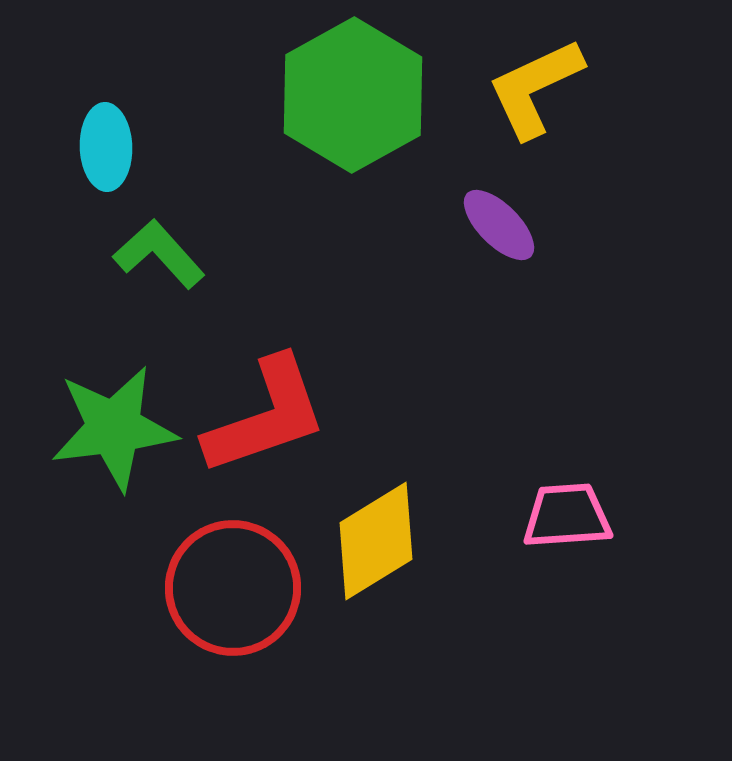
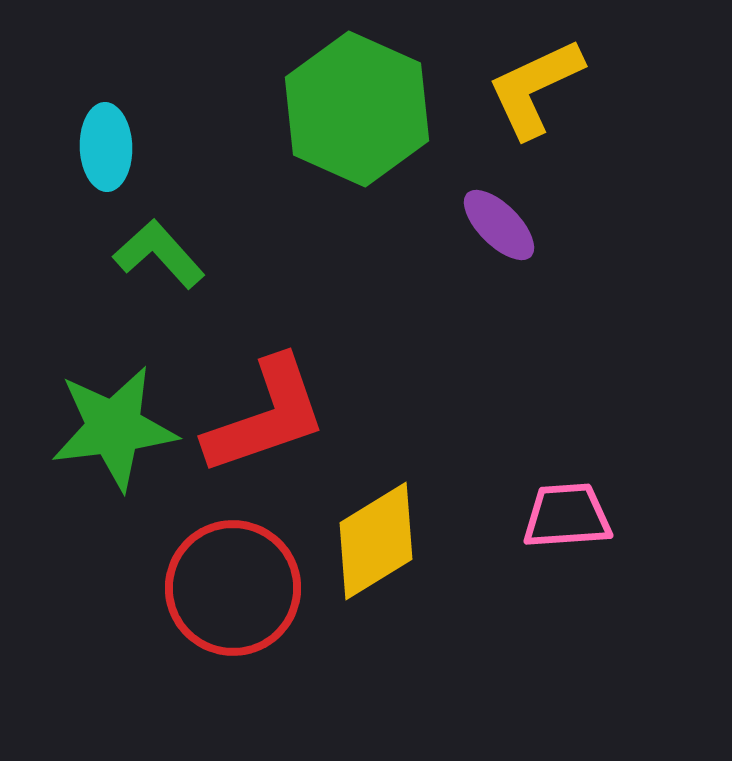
green hexagon: moved 4 px right, 14 px down; rotated 7 degrees counterclockwise
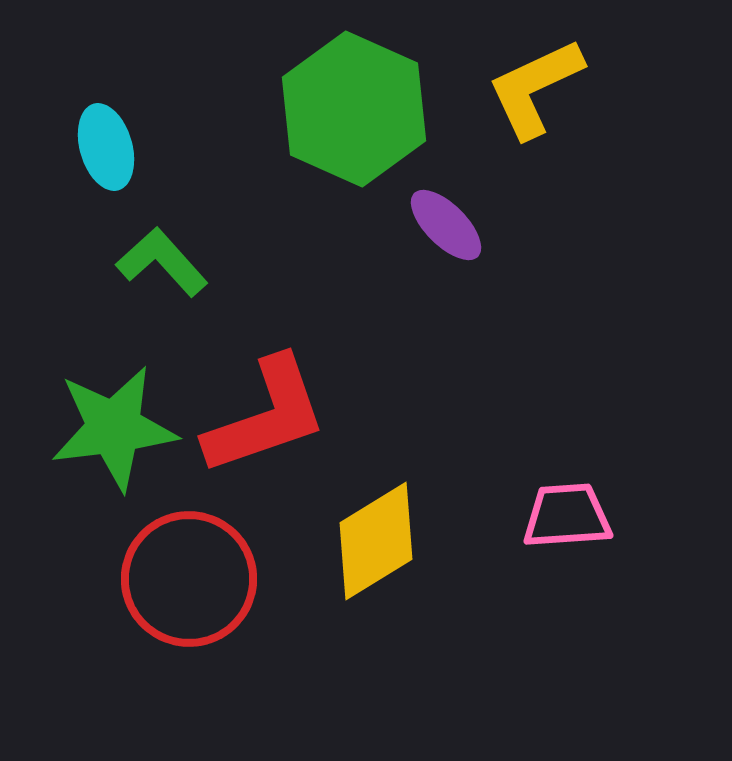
green hexagon: moved 3 px left
cyan ellipse: rotated 14 degrees counterclockwise
purple ellipse: moved 53 px left
green L-shape: moved 3 px right, 8 px down
red circle: moved 44 px left, 9 px up
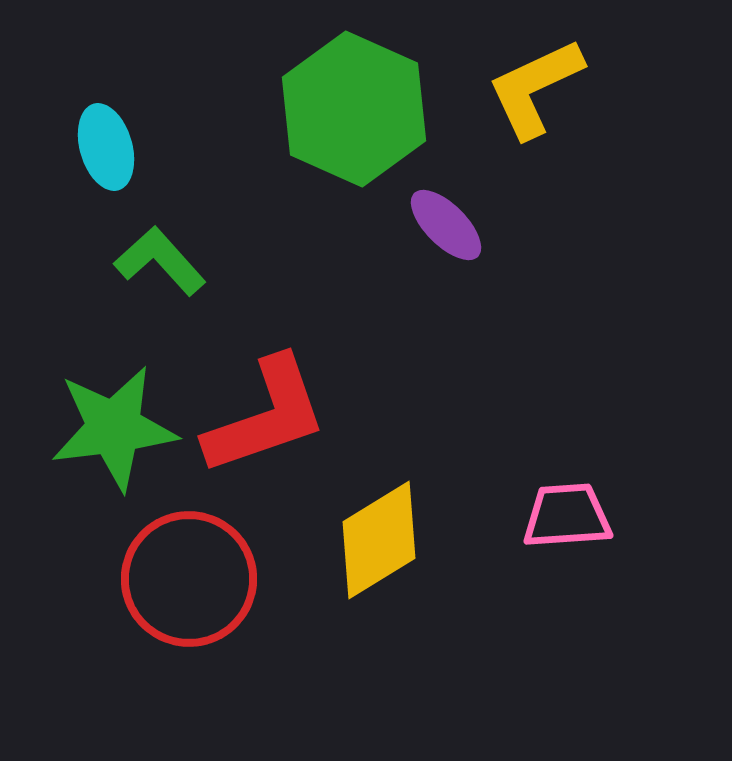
green L-shape: moved 2 px left, 1 px up
yellow diamond: moved 3 px right, 1 px up
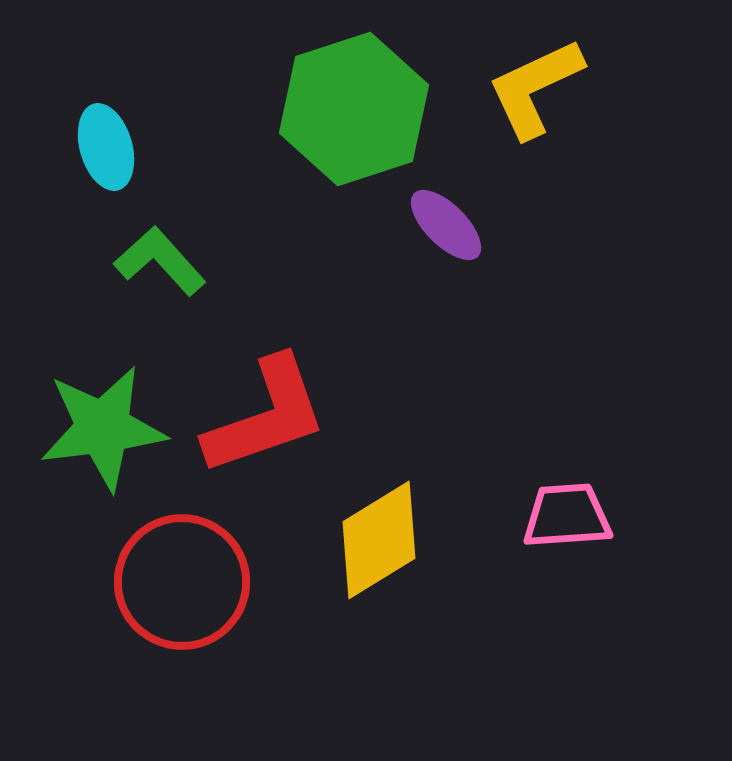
green hexagon: rotated 18 degrees clockwise
green star: moved 11 px left
red circle: moved 7 px left, 3 px down
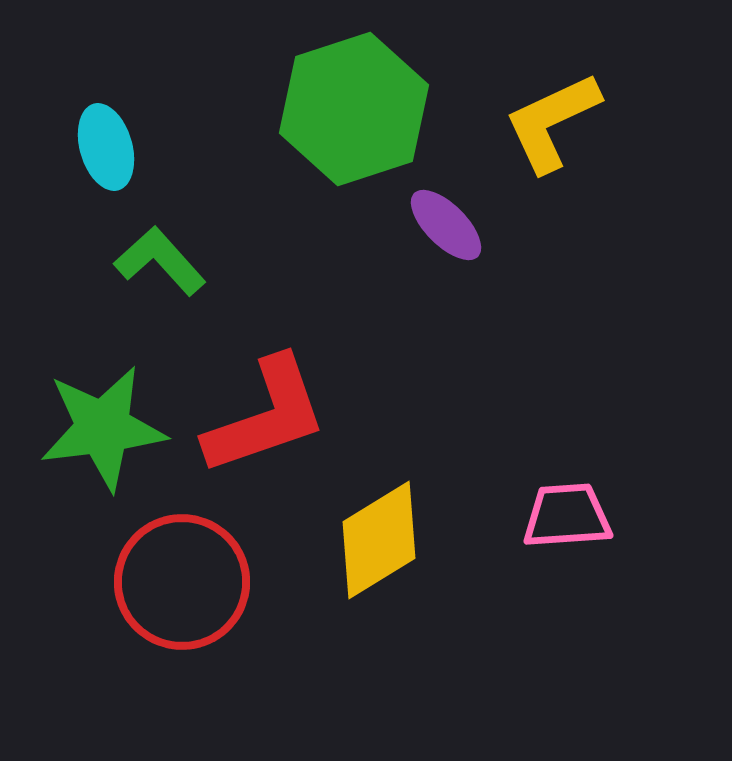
yellow L-shape: moved 17 px right, 34 px down
